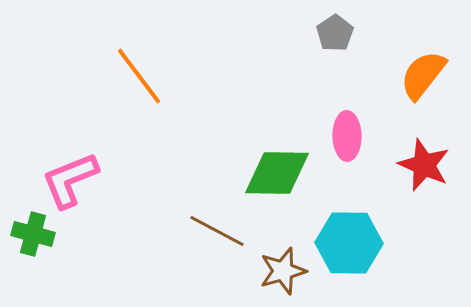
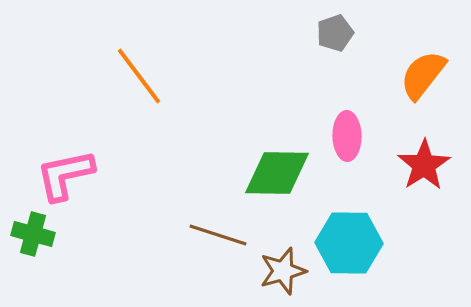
gray pentagon: rotated 15 degrees clockwise
red star: rotated 16 degrees clockwise
pink L-shape: moved 5 px left, 5 px up; rotated 10 degrees clockwise
brown line: moved 1 px right, 4 px down; rotated 10 degrees counterclockwise
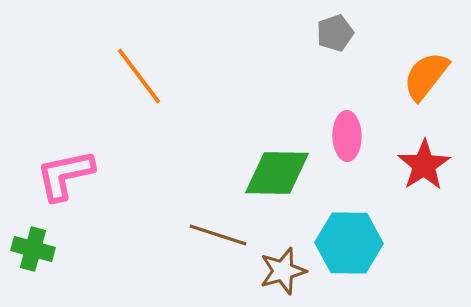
orange semicircle: moved 3 px right, 1 px down
green cross: moved 15 px down
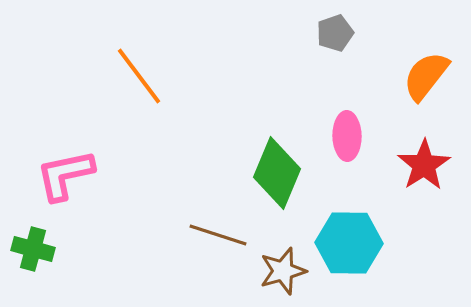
green diamond: rotated 68 degrees counterclockwise
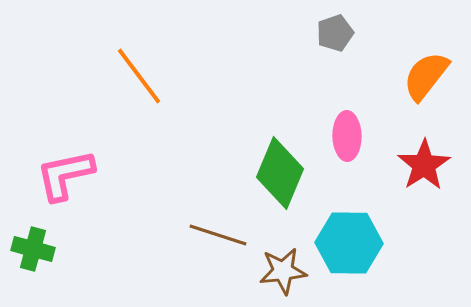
green diamond: moved 3 px right
brown star: rotated 9 degrees clockwise
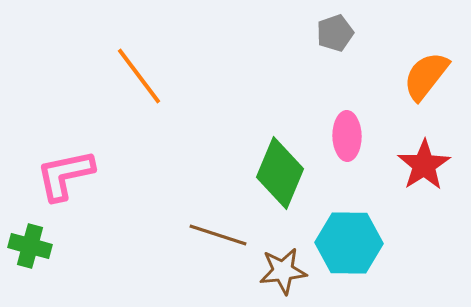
green cross: moved 3 px left, 3 px up
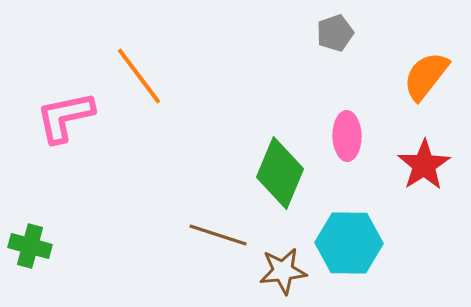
pink L-shape: moved 58 px up
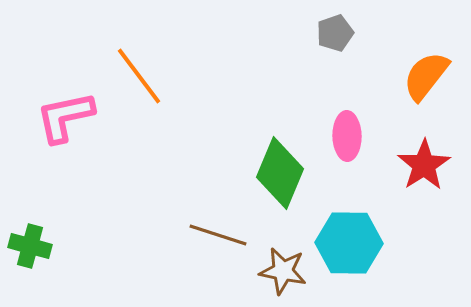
brown star: rotated 18 degrees clockwise
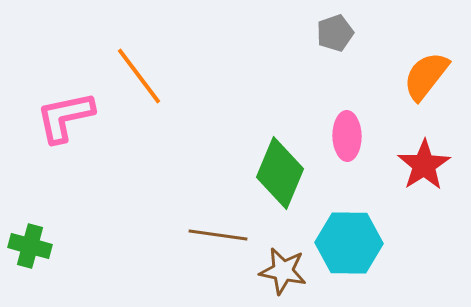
brown line: rotated 10 degrees counterclockwise
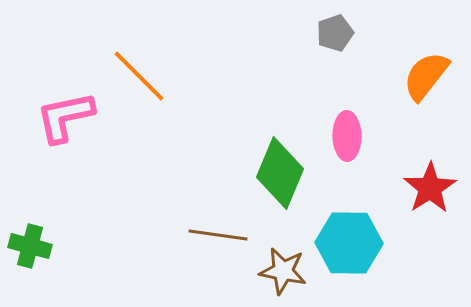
orange line: rotated 8 degrees counterclockwise
red star: moved 6 px right, 23 px down
